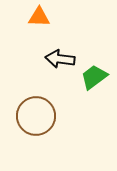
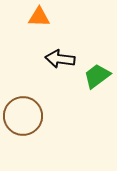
green trapezoid: moved 3 px right, 1 px up
brown circle: moved 13 px left
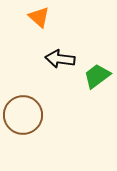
orange triangle: rotated 40 degrees clockwise
brown circle: moved 1 px up
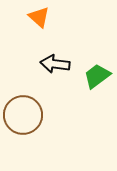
black arrow: moved 5 px left, 5 px down
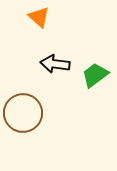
green trapezoid: moved 2 px left, 1 px up
brown circle: moved 2 px up
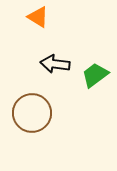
orange triangle: moved 1 px left; rotated 10 degrees counterclockwise
brown circle: moved 9 px right
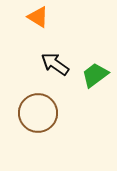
black arrow: rotated 28 degrees clockwise
brown circle: moved 6 px right
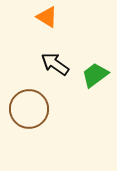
orange triangle: moved 9 px right
brown circle: moved 9 px left, 4 px up
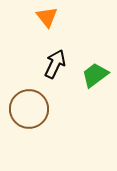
orange triangle: rotated 20 degrees clockwise
black arrow: rotated 80 degrees clockwise
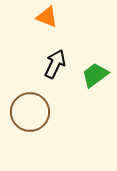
orange triangle: rotated 30 degrees counterclockwise
brown circle: moved 1 px right, 3 px down
